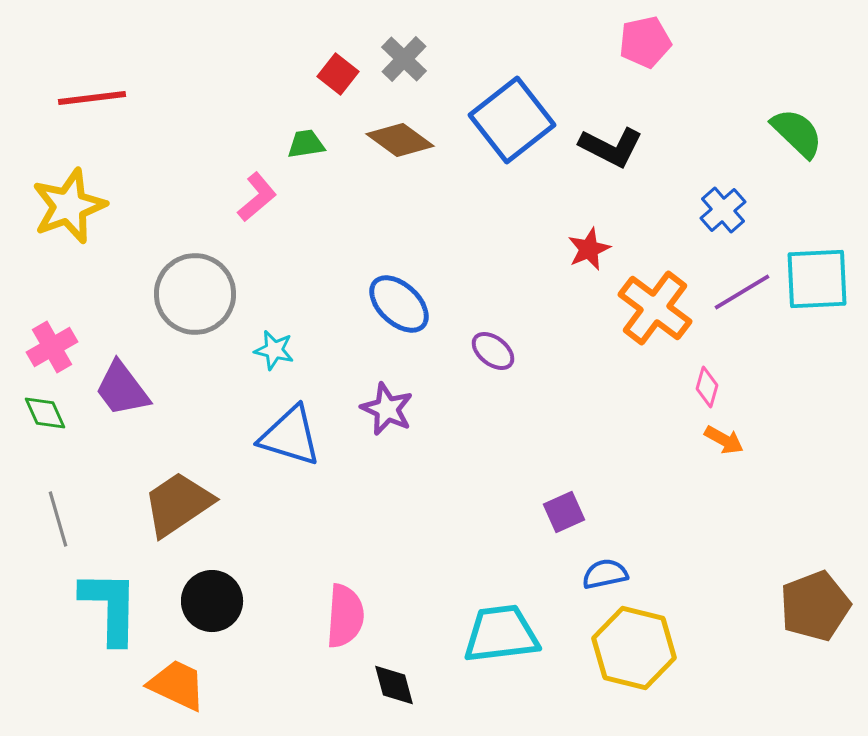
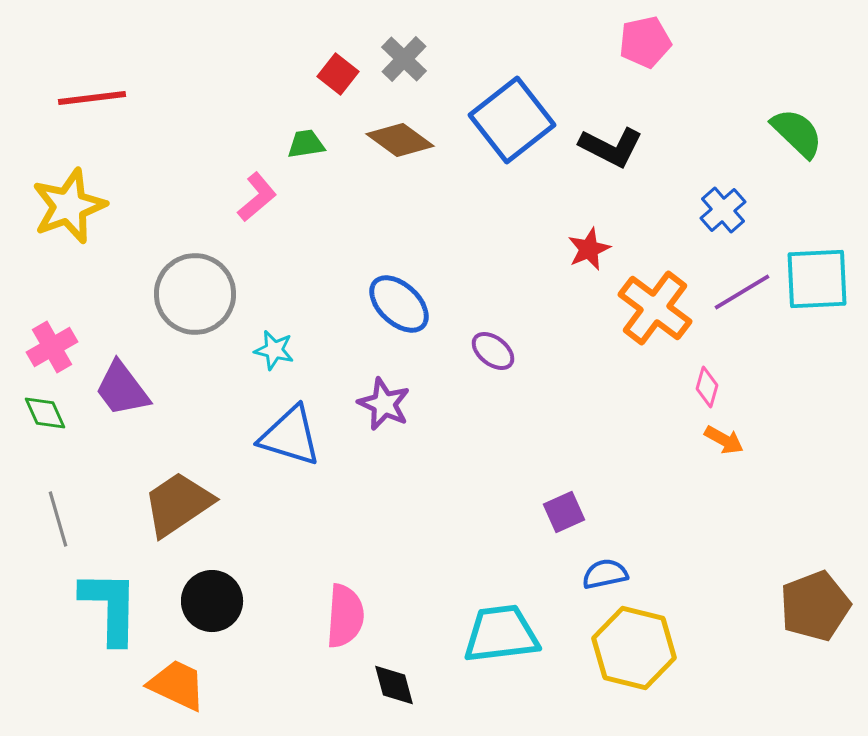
purple star: moved 3 px left, 5 px up
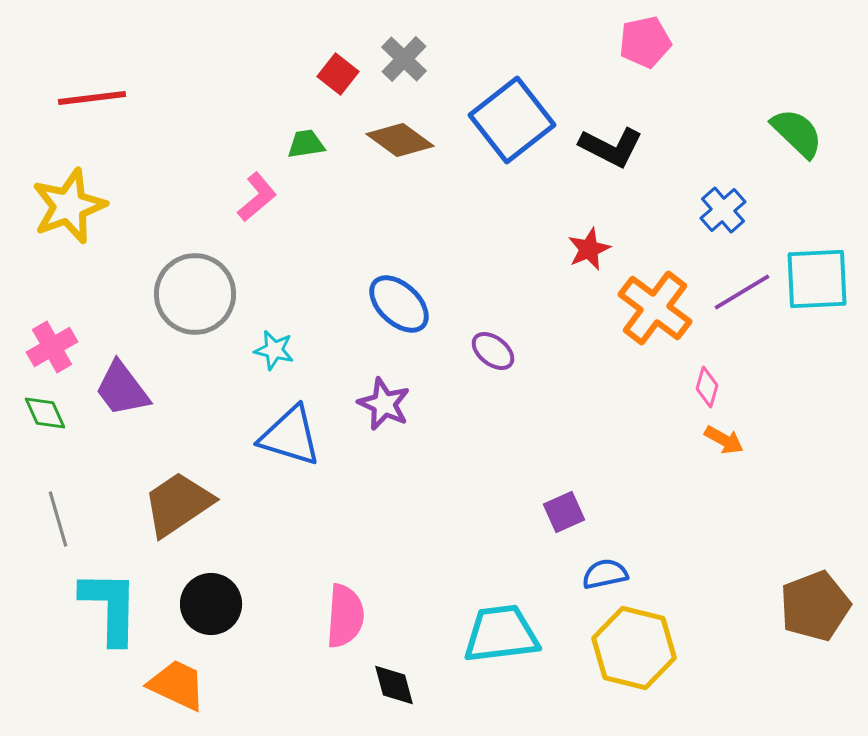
black circle: moved 1 px left, 3 px down
